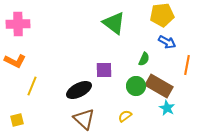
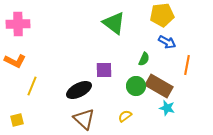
cyan star: rotated 14 degrees counterclockwise
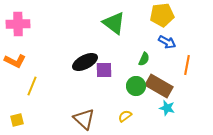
black ellipse: moved 6 px right, 28 px up
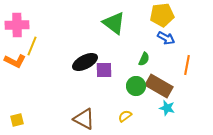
pink cross: moved 1 px left, 1 px down
blue arrow: moved 1 px left, 4 px up
yellow line: moved 40 px up
brown triangle: rotated 15 degrees counterclockwise
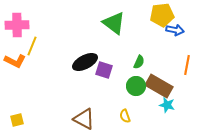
blue arrow: moved 9 px right, 8 px up; rotated 18 degrees counterclockwise
green semicircle: moved 5 px left, 3 px down
purple square: rotated 18 degrees clockwise
cyan star: moved 3 px up
yellow semicircle: rotated 72 degrees counterclockwise
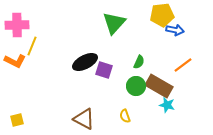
green triangle: rotated 35 degrees clockwise
orange line: moved 4 px left; rotated 42 degrees clockwise
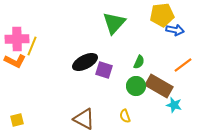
pink cross: moved 14 px down
cyan star: moved 7 px right
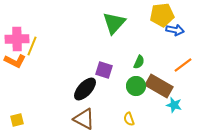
black ellipse: moved 27 px down; rotated 20 degrees counterclockwise
yellow semicircle: moved 4 px right, 3 px down
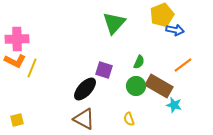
yellow pentagon: rotated 15 degrees counterclockwise
yellow line: moved 22 px down
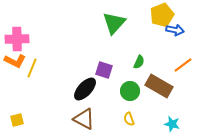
green circle: moved 6 px left, 5 px down
cyan star: moved 2 px left, 19 px down
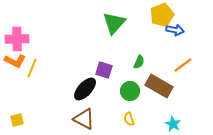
cyan star: moved 1 px right; rotated 14 degrees clockwise
